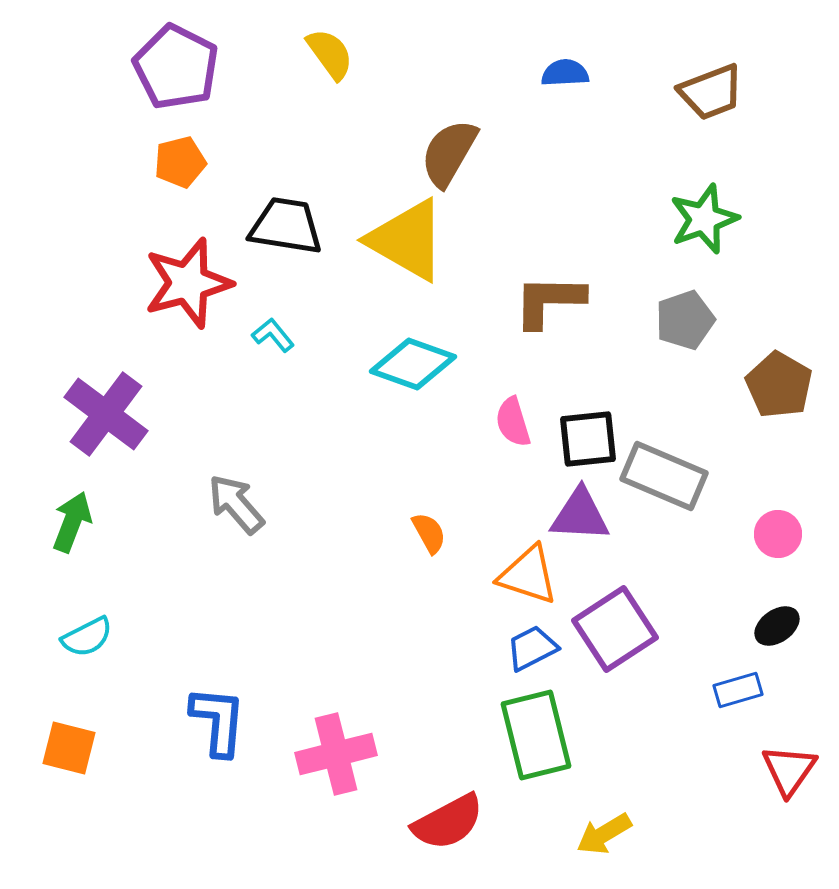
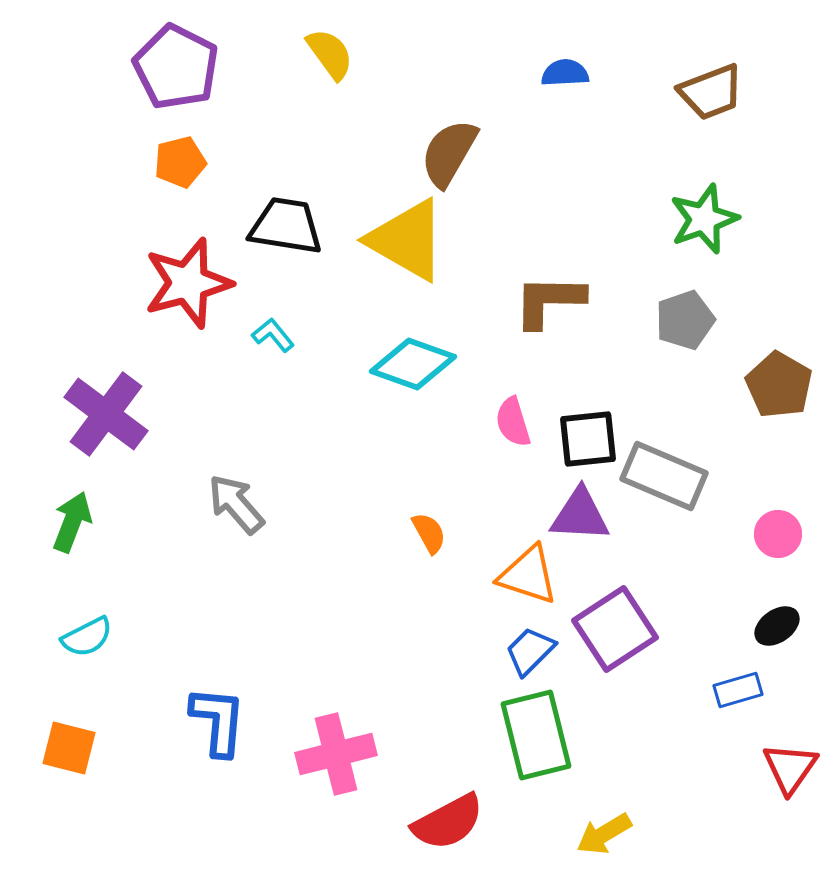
blue trapezoid: moved 2 px left, 3 px down; rotated 18 degrees counterclockwise
red triangle: moved 1 px right, 2 px up
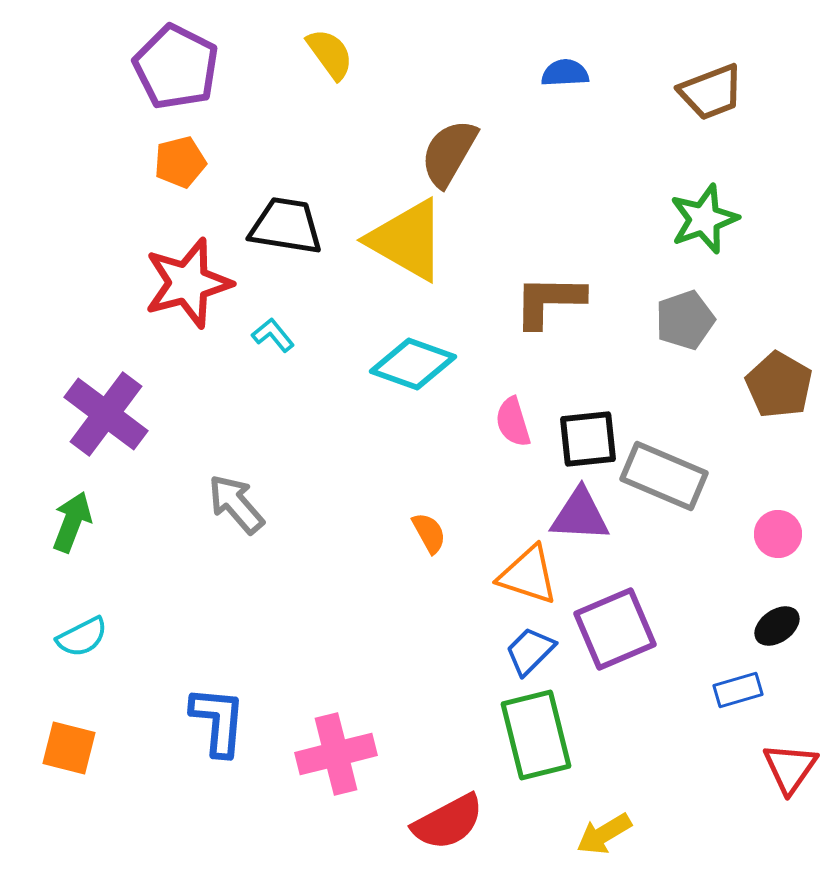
purple square: rotated 10 degrees clockwise
cyan semicircle: moved 5 px left
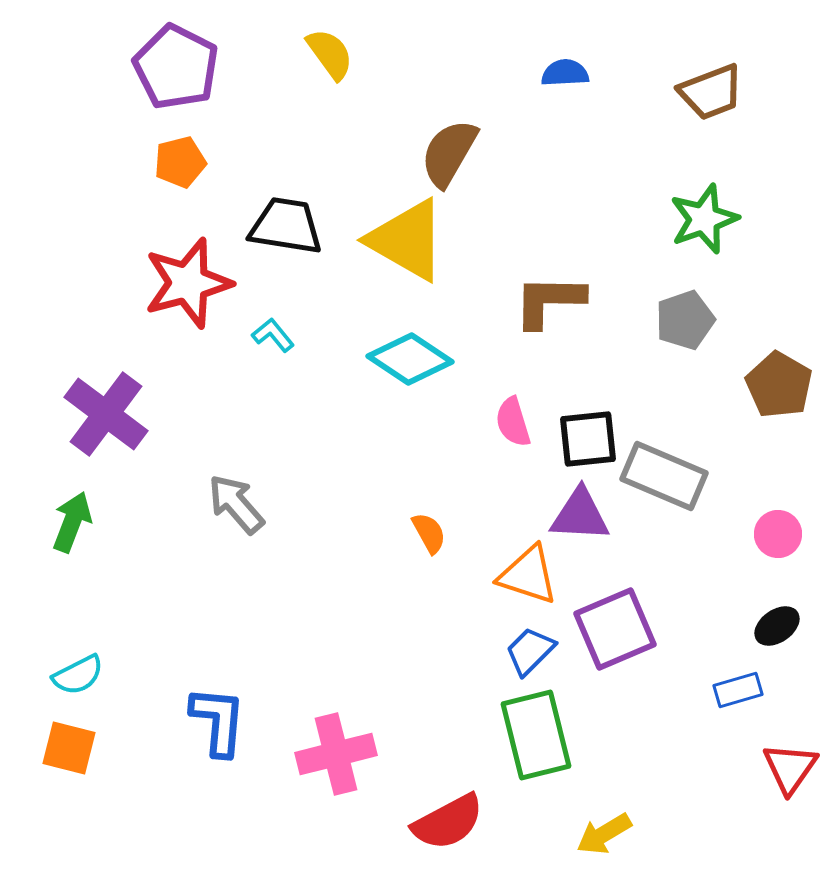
cyan diamond: moved 3 px left, 5 px up; rotated 14 degrees clockwise
cyan semicircle: moved 4 px left, 38 px down
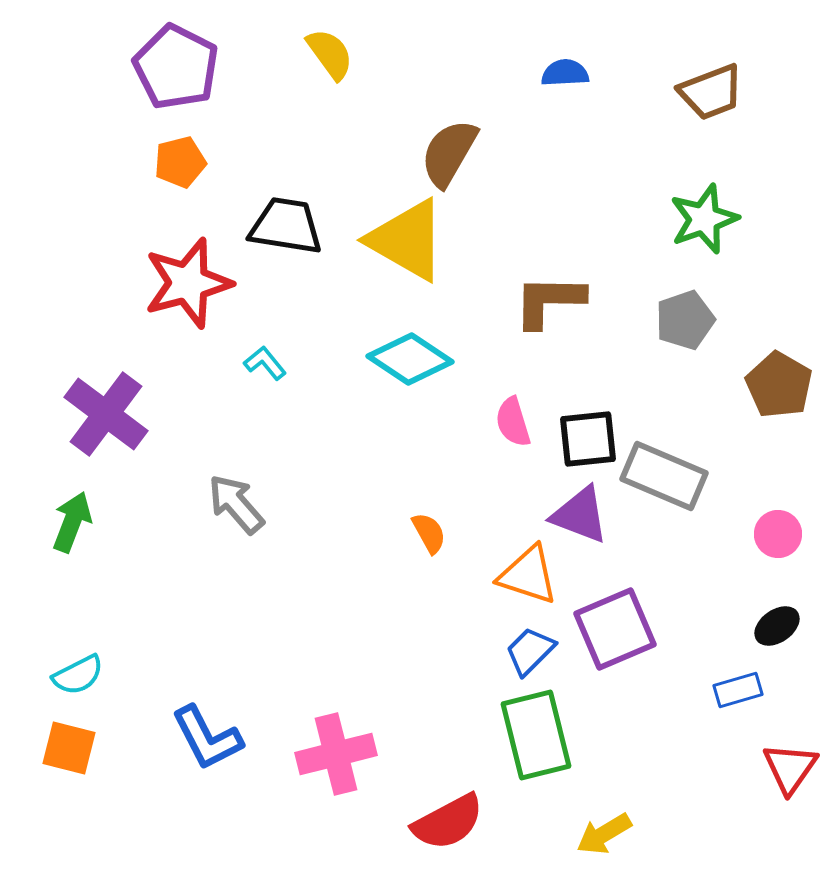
cyan L-shape: moved 8 px left, 28 px down
purple triangle: rotated 18 degrees clockwise
blue L-shape: moved 11 px left, 17 px down; rotated 148 degrees clockwise
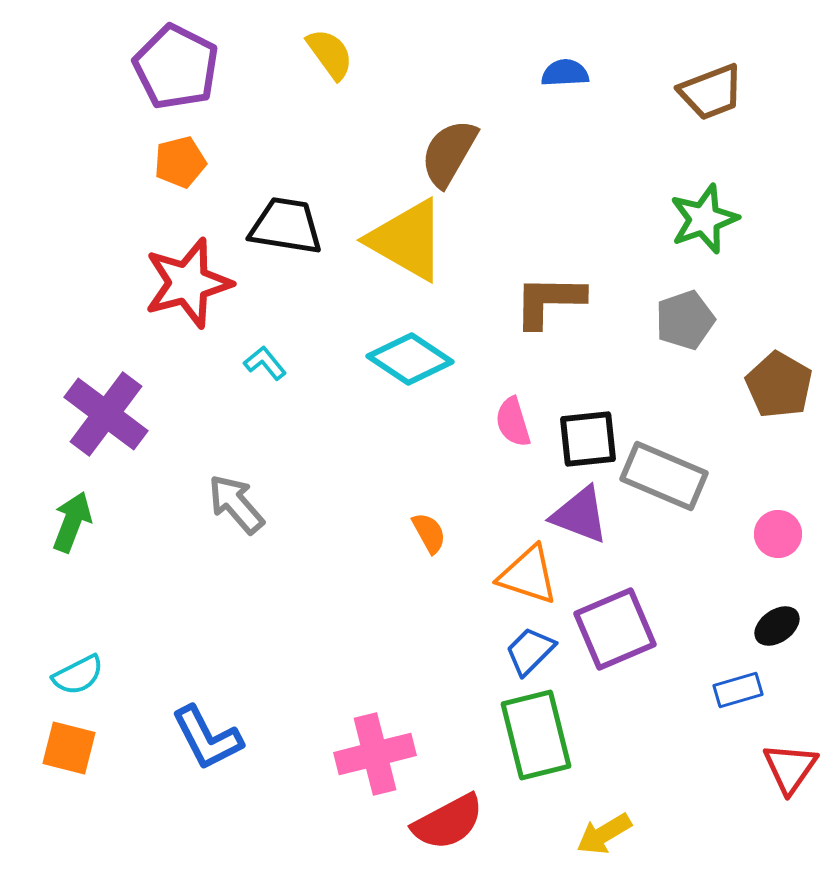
pink cross: moved 39 px right
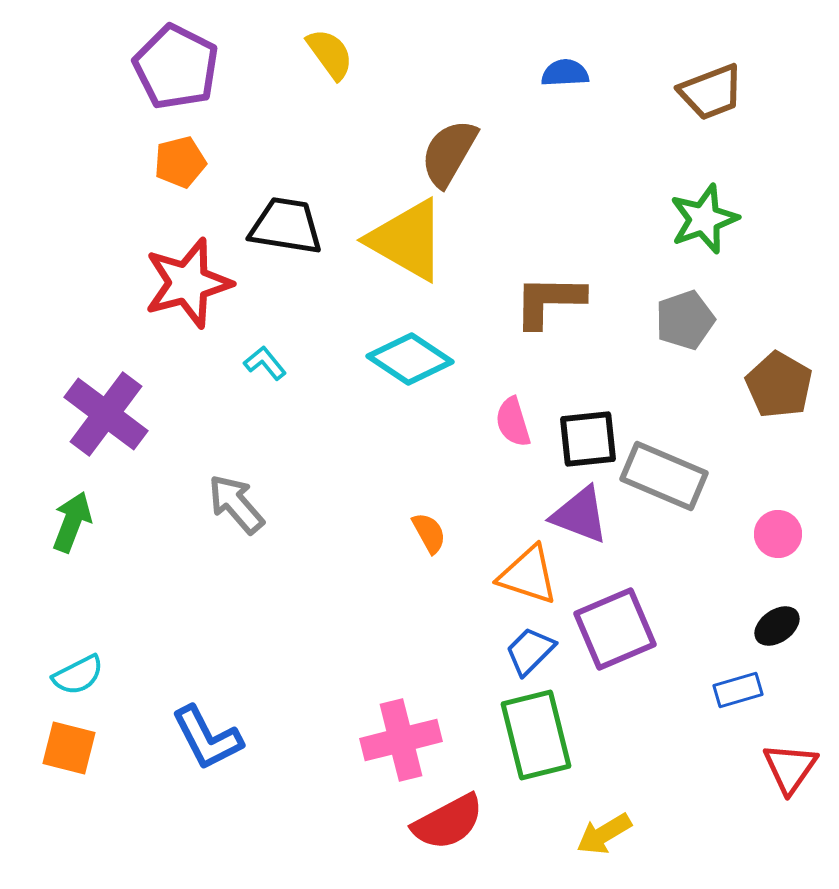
pink cross: moved 26 px right, 14 px up
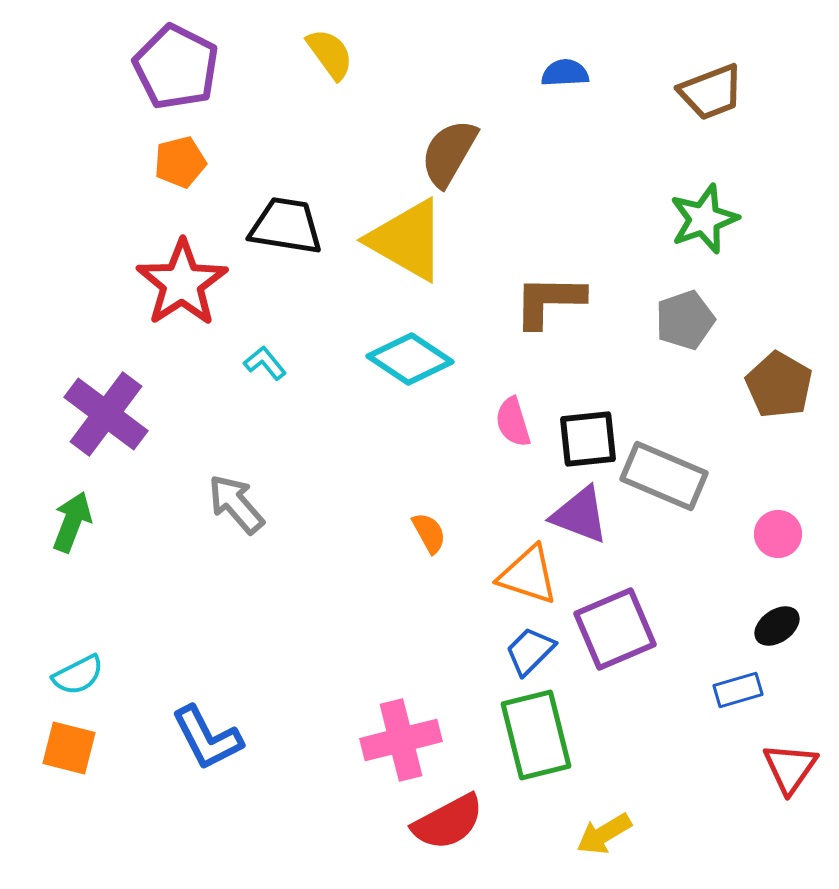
red star: moved 6 px left; rotated 18 degrees counterclockwise
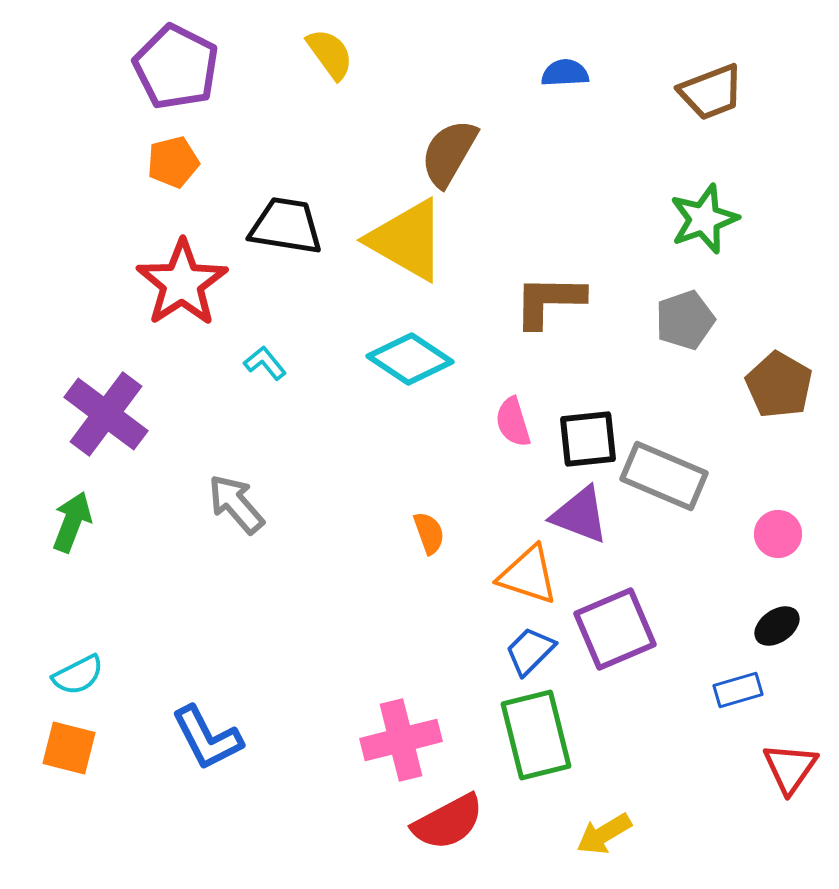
orange pentagon: moved 7 px left
orange semicircle: rotated 9 degrees clockwise
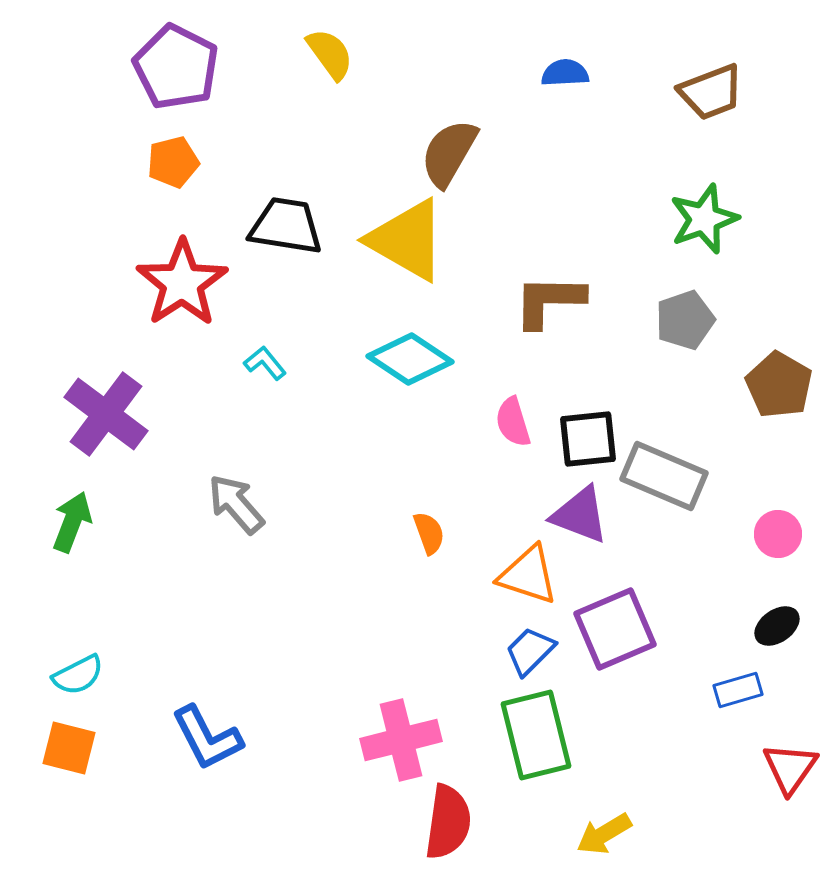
red semicircle: rotated 54 degrees counterclockwise
